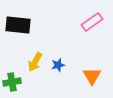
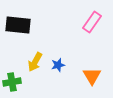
pink rectangle: rotated 20 degrees counterclockwise
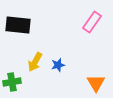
orange triangle: moved 4 px right, 7 px down
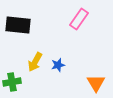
pink rectangle: moved 13 px left, 3 px up
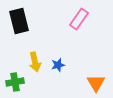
black rectangle: moved 1 px right, 4 px up; rotated 70 degrees clockwise
yellow arrow: rotated 42 degrees counterclockwise
green cross: moved 3 px right
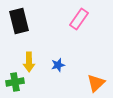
yellow arrow: moved 6 px left; rotated 12 degrees clockwise
orange triangle: rotated 18 degrees clockwise
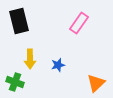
pink rectangle: moved 4 px down
yellow arrow: moved 1 px right, 3 px up
green cross: rotated 30 degrees clockwise
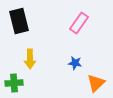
blue star: moved 17 px right, 2 px up; rotated 24 degrees clockwise
green cross: moved 1 px left, 1 px down; rotated 24 degrees counterclockwise
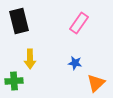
green cross: moved 2 px up
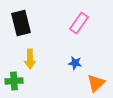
black rectangle: moved 2 px right, 2 px down
